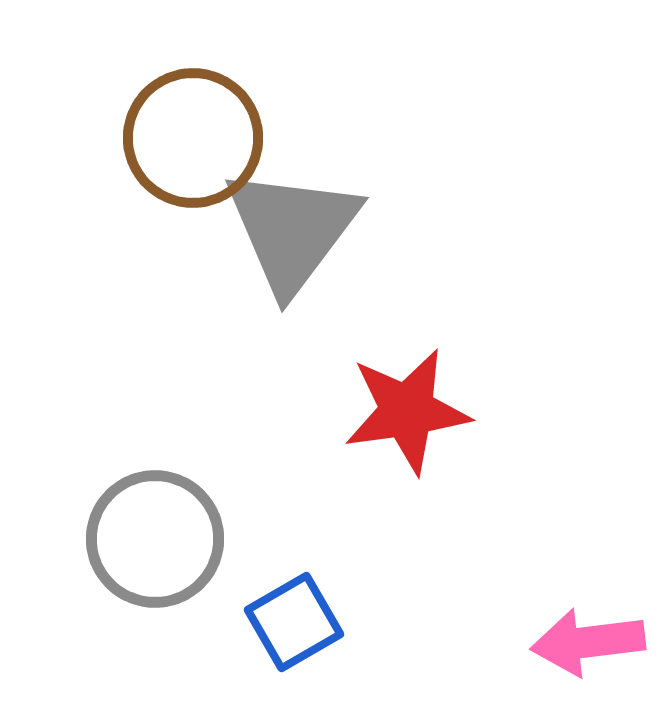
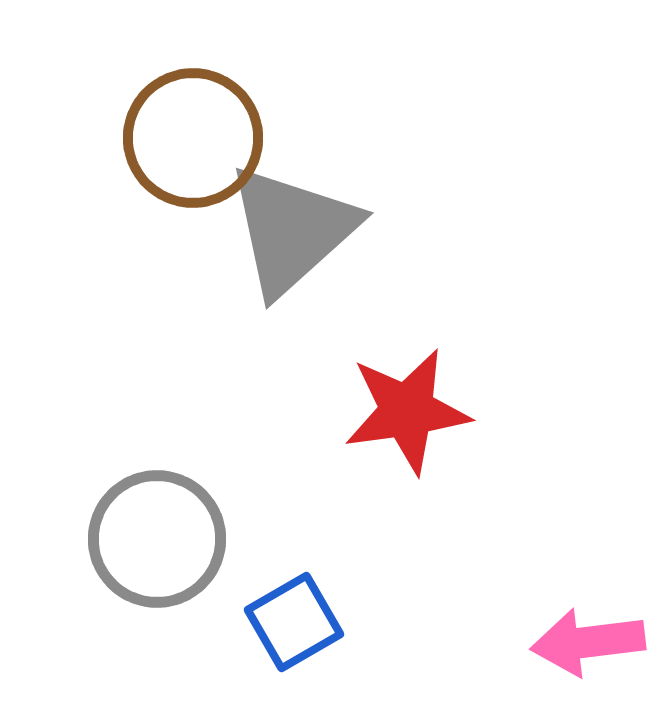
gray triangle: rotated 11 degrees clockwise
gray circle: moved 2 px right
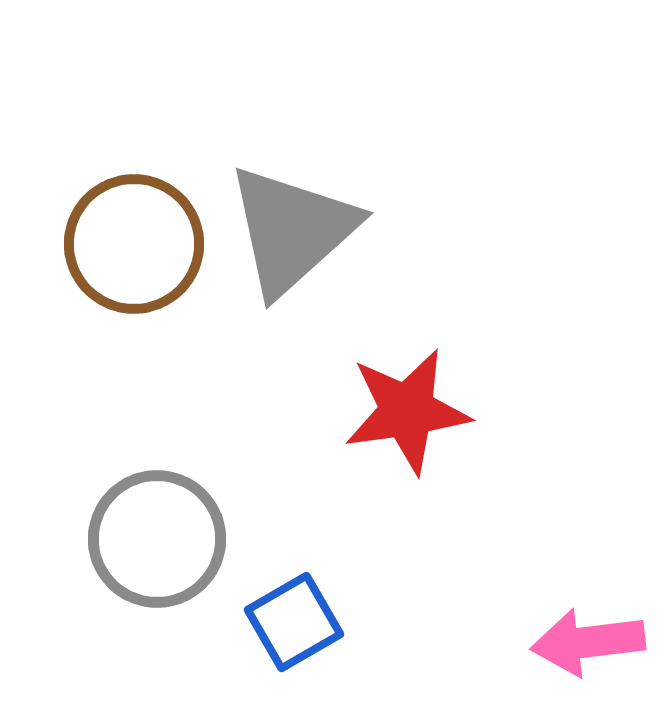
brown circle: moved 59 px left, 106 px down
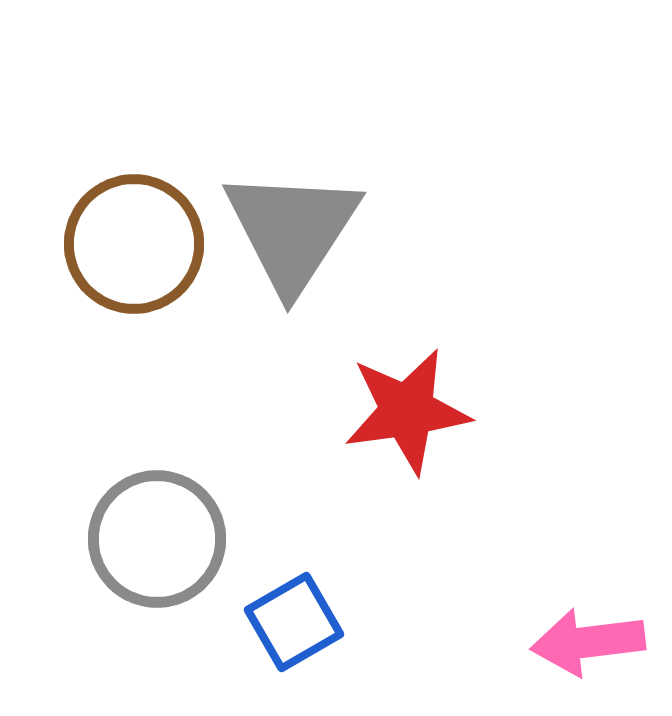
gray triangle: rotated 15 degrees counterclockwise
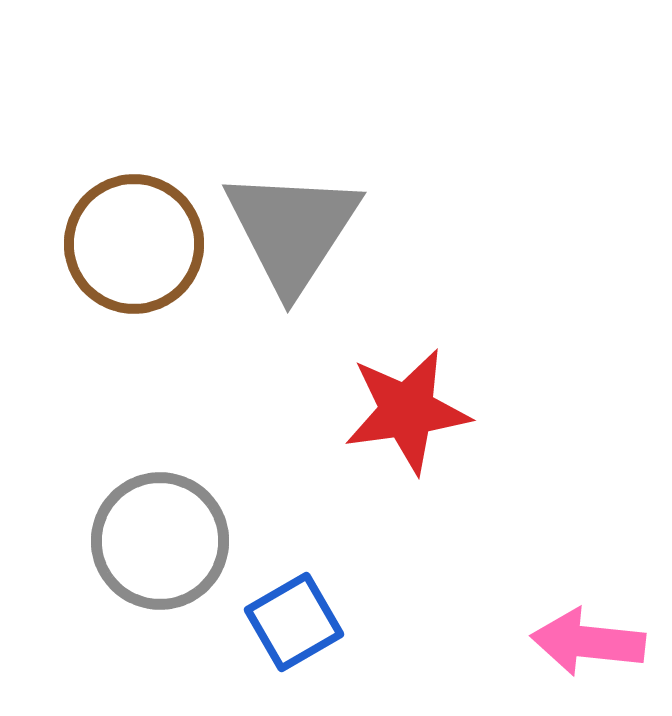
gray circle: moved 3 px right, 2 px down
pink arrow: rotated 13 degrees clockwise
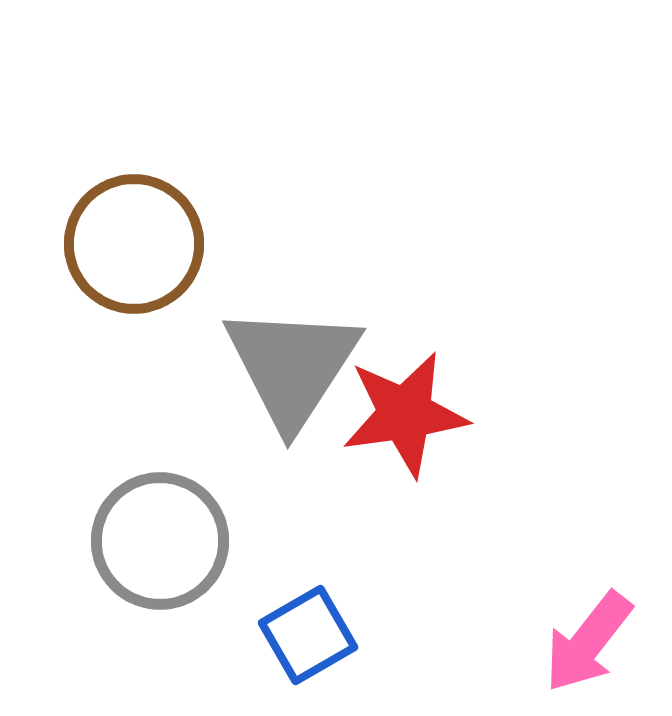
gray triangle: moved 136 px down
red star: moved 2 px left, 3 px down
blue square: moved 14 px right, 13 px down
pink arrow: rotated 58 degrees counterclockwise
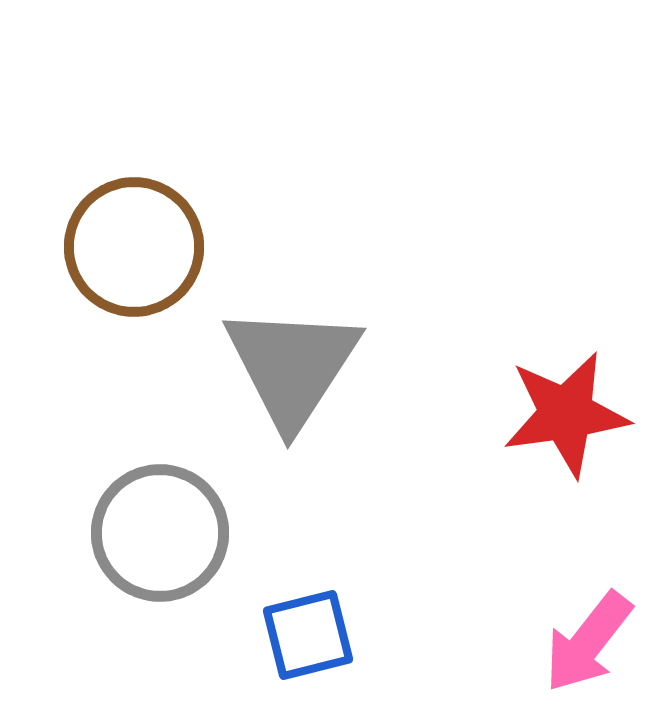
brown circle: moved 3 px down
red star: moved 161 px right
gray circle: moved 8 px up
blue square: rotated 16 degrees clockwise
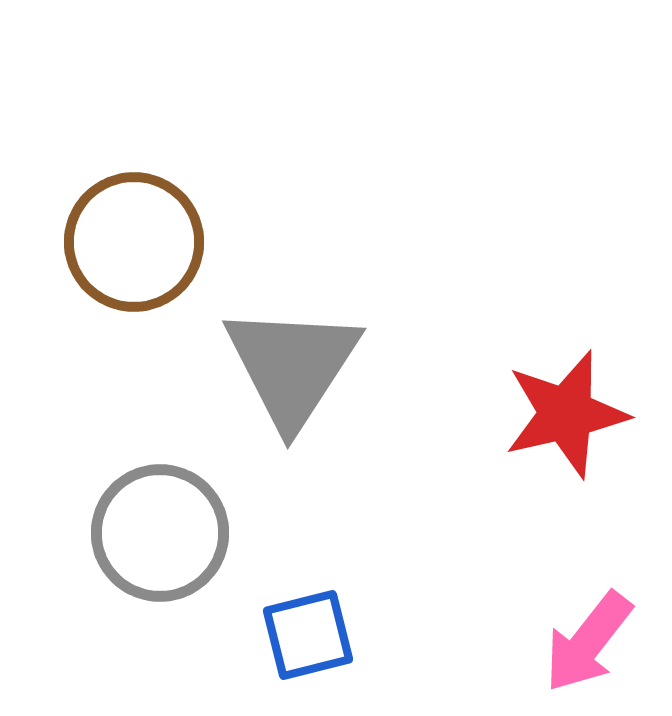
brown circle: moved 5 px up
red star: rotated 5 degrees counterclockwise
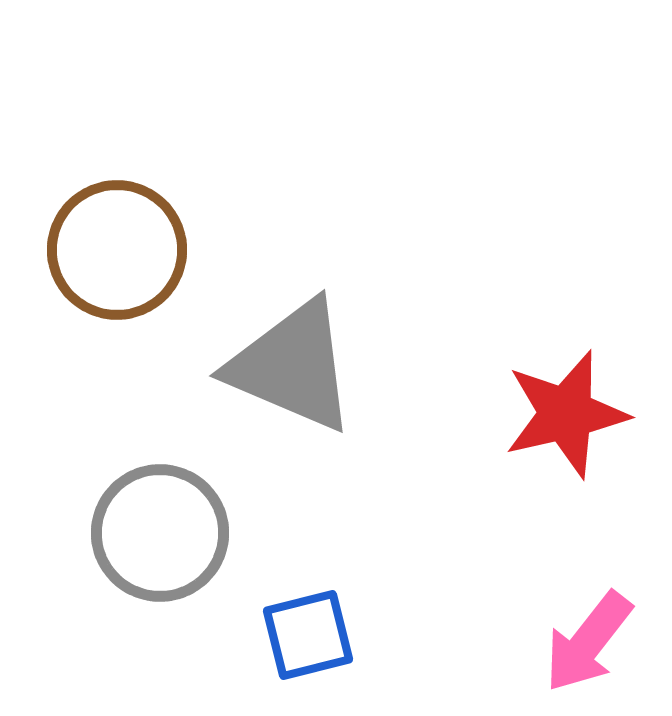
brown circle: moved 17 px left, 8 px down
gray triangle: rotated 40 degrees counterclockwise
